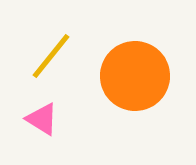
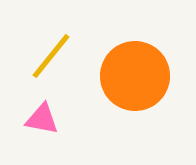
pink triangle: rotated 21 degrees counterclockwise
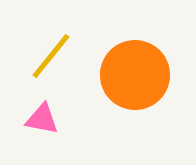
orange circle: moved 1 px up
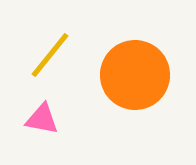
yellow line: moved 1 px left, 1 px up
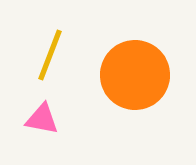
yellow line: rotated 18 degrees counterclockwise
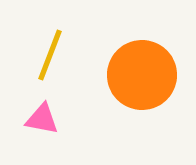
orange circle: moved 7 px right
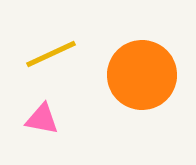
yellow line: moved 1 px right, 1 px up; rotated 44 degrees clockwise
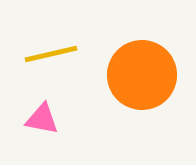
yellow line: rotated 12 degrees clockwise
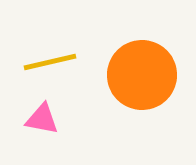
yellow line: moved 1 px left, 8 px down
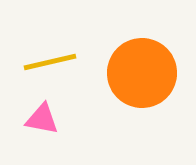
orange circle: moved 2 px up
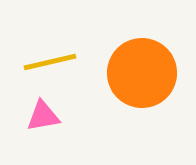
pink triangle: moved 1 px right, 3 px up; rotated 21 degrees counterclockwise
